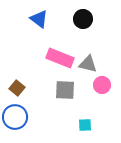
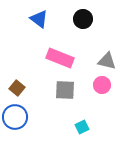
gray triangle: moved 19 px right, 3 px up
cyan square: moved 3 px left, 2 px down; rotated 24 degrees counterclockwise
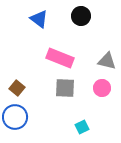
black circle: moved 2 px left, 3 px up
pink circle: moved 3 px down
gray square: moved 2 px up
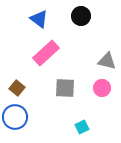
pink rectangle: moved 14 px left, 5 px up; rotated 64 degrees counterclockwise
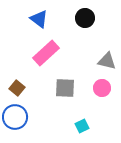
black circle: moved 4 px right, 2 px down
cyan square: moved 1 px up
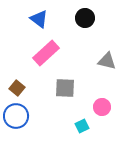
pink circle: moved 19 px down
blue circle: moved 1 px right, 1 px up
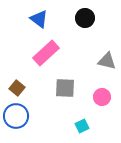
pink circle: moved 10 px up
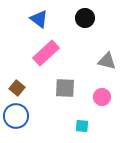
cyan square: rotated 32 degrees clockwise
